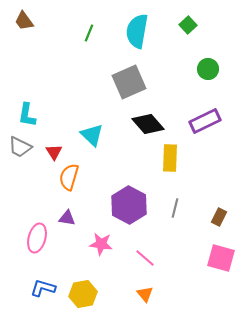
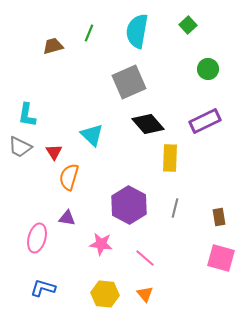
brown trapezoid: moved 29 px right, 25 px down; rotated 110 degrees clockwise
brown rectangle: rotated 36 degrees counterclockwise
yellow hexagon: moved 22 px right; rotated 16 degrees clockwise
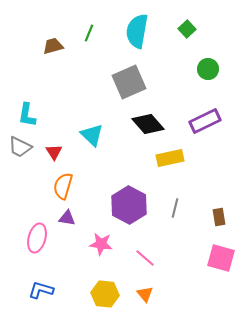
green square: moved 1 px left, 4 px down
yellow rectangle: rotated 76 degrees clockwise
orange semicircle: moved 6 px left, 9 px down
blue L-shape: moved 2 px left, 2 px down
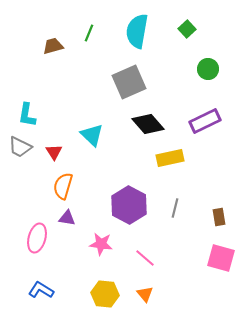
blue L-shape: rotated 15 degrees clockwise
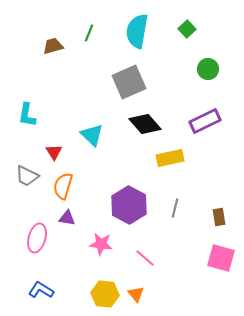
black diamond: moved 3 px left
gray trapezoid: moved 7 px right, 29 px down
orange triangle: moved 9 px left
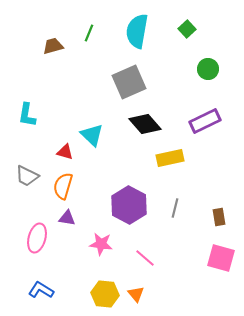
red triangle: moved 11 px right; rotated 42 degrees counterclockwise
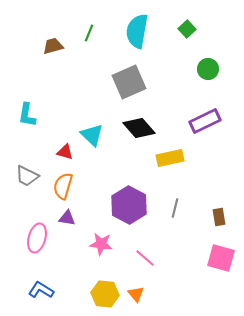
black diamond: moved 6 px left, 4 px down
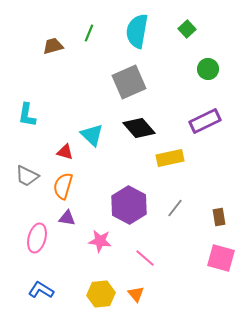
gray line: rotated 24 degrees clockwise
pink star: moved 1 px left, 3 px up
yellow hexagon: moved 4 px left; rotated 12 degrees counterclockwise
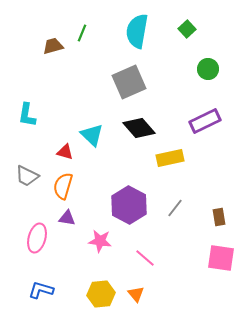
green line: moved 7 px left
pink square: rotated 8 degrees counterclockwise
blue L-shape: rotated 15 degrees counterclockwise
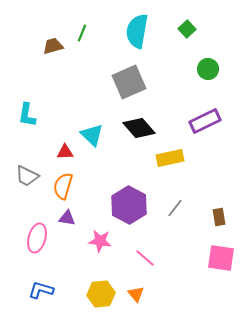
red triangle: rotated 18 degrees counterclockwise
